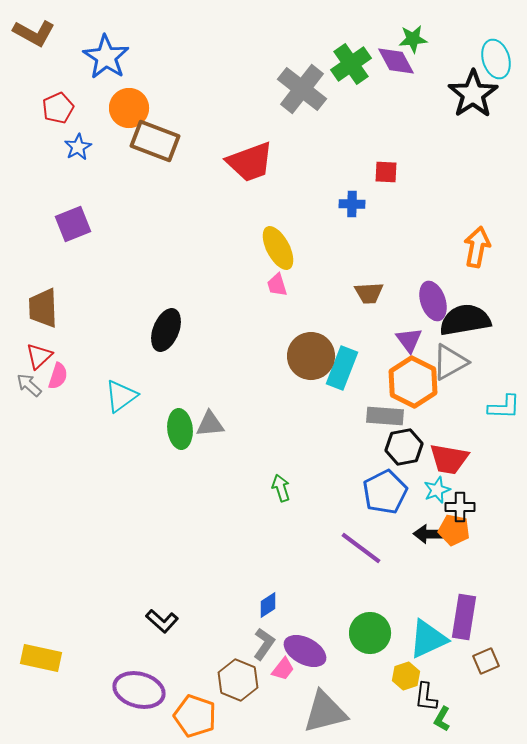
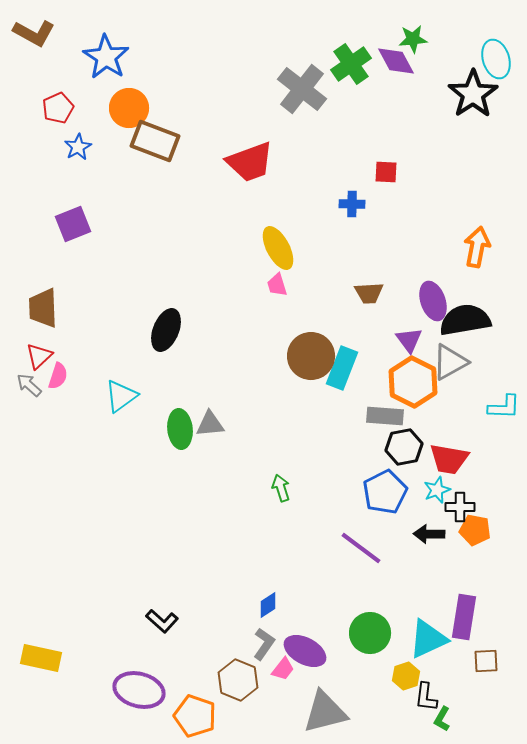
orange pentagon at (454, 530): moved 21 px right
brown square at (486, 661): rotated 20 degrees clockwise
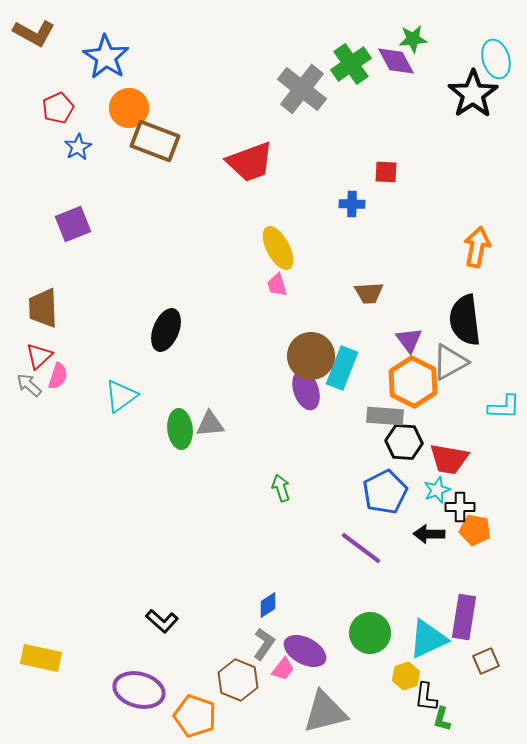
purple ellipse at (433, 301): moved 127 px left, 89 px down
black semicircle at (465, 320): rotated 87 degrees counterclockwise
black hexagon at (404, 447): moved 5 px up; rotated 15 degrees clockwise
brown square at (486, 661): rotated 20 degrees counterclockwise
green L-shape at (442, 719): rotated 15 degrees counterclockwise
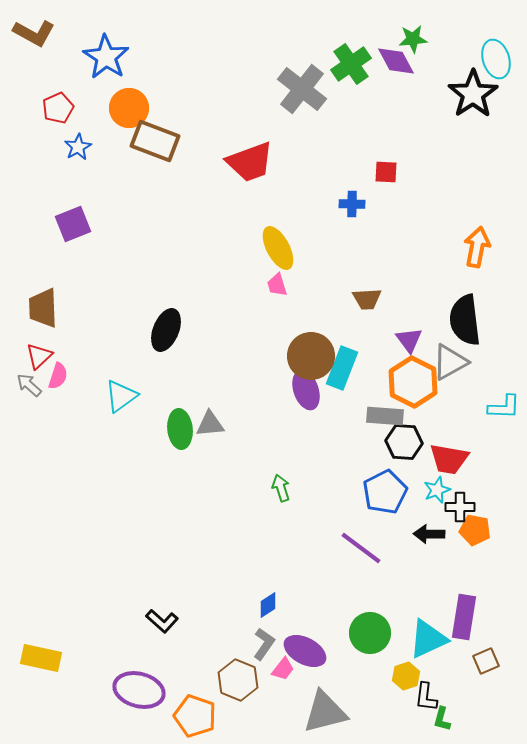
brown trapezoid at (369, 293): moved 2 px left, 6 px down
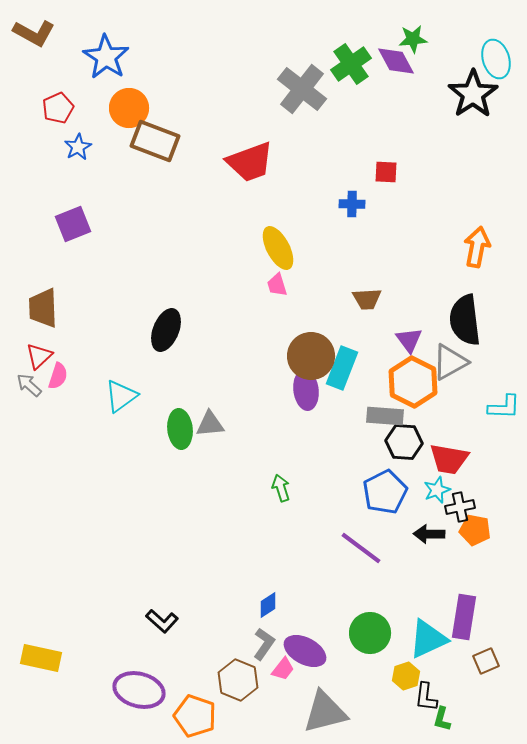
purple ellipse at (306, 390): rotated 12 degrees clockwise
black cross at (460, 507): rotated 12 degrees counterclockwise
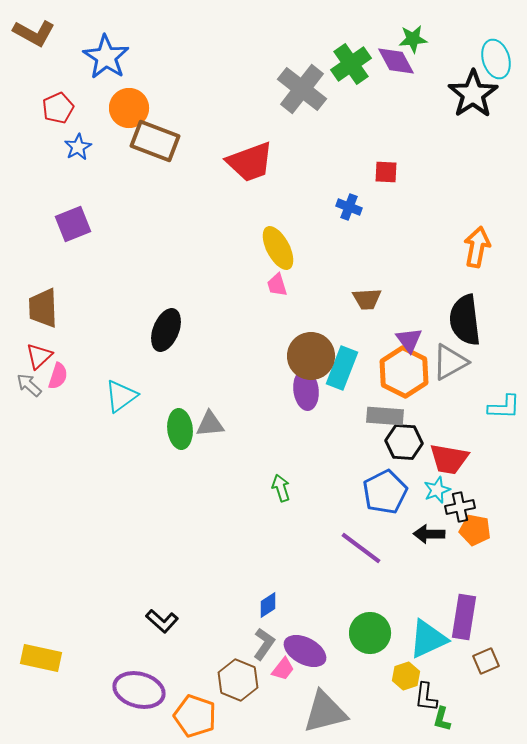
blue cross at (352, 204): moved 3 px left, 3 px down; rotated 20 degrees clockwise
orange hexagon at (413, 382): moved 9 px left, 10 px up
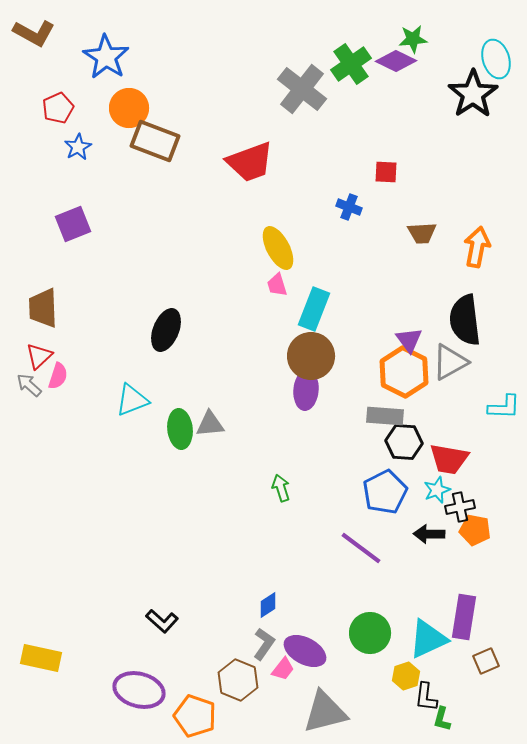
purple diamond at (396, 61): rotated 36 degrees counterclockwise
brown trapezoid at (367, 299): moved 55 px right, 66 px up
cyan rectangle at (342, 368): moved 28 px left, 59 px up
purple ellipse at (306, 390): rotated 12 degrees clockwise
cyan triangle at (121, 396): moved 11 px right, 4 px down; rotated 15 degrees clockwise
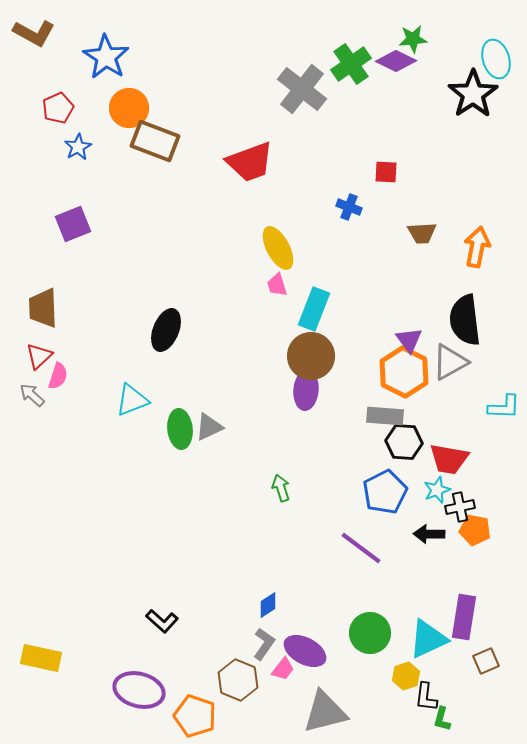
gray arrow at (29, 385): moved 3 px right, 10 px down
gray triangle at (210, 424): moved 1 px left, 3 px down; rotated 20 degrees counterclockwise
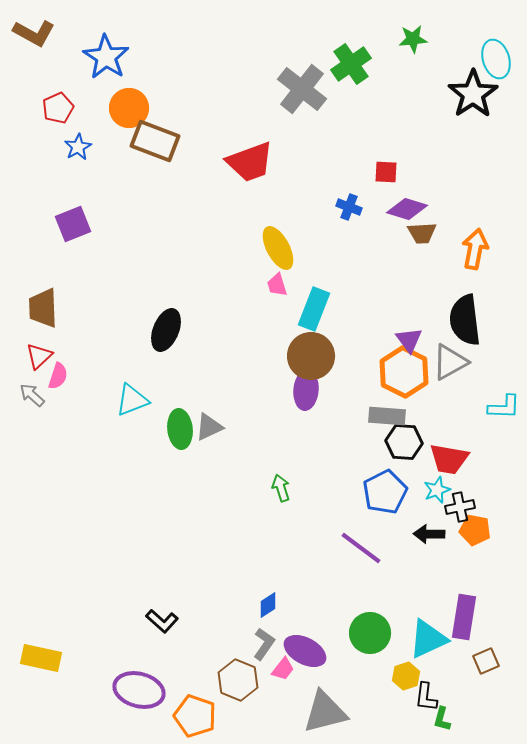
purple diamond at (396, 61): moved 11 px right, 148 px down; rotated 9 degrees counterclockwise
orange arrow at (477, 247): moved 2 px left, 2 px down
gray rectangle at (385, 416): moved 2 px right
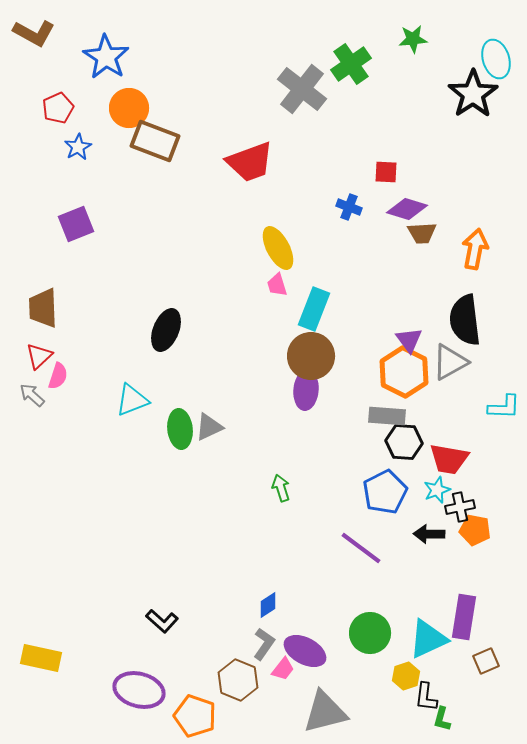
purple square at (73, 224): moved 3 px right
